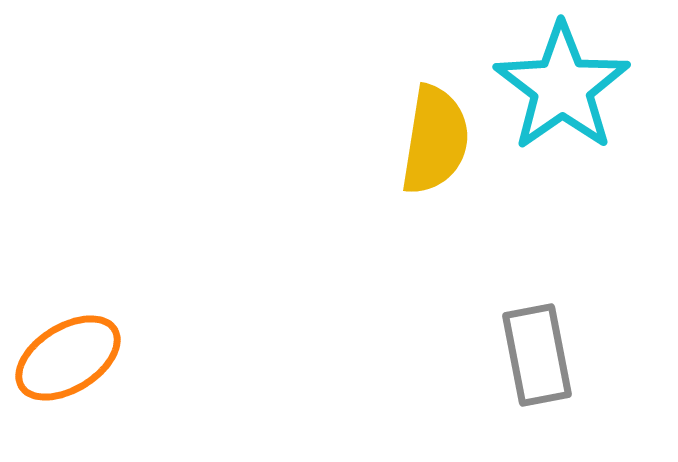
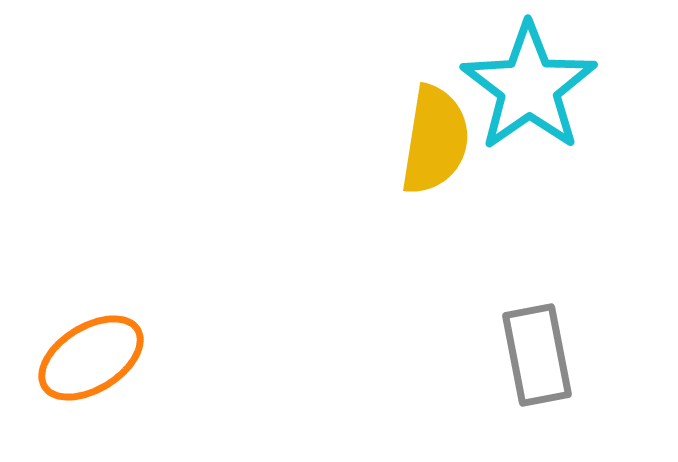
cyan star: moved 33 px left
orange ellipse: moved 23 px right
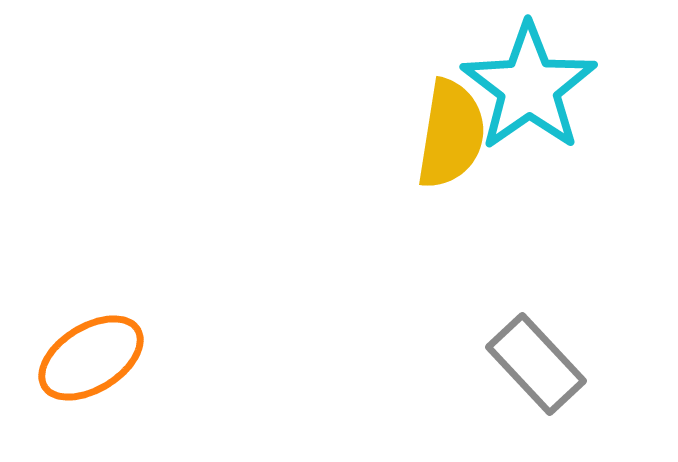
yellow semicircle: moved 16 px right, 6 px up
gray rectangle: moved 1 px left, 9 px down; rotated 32 degrees counterclockwise
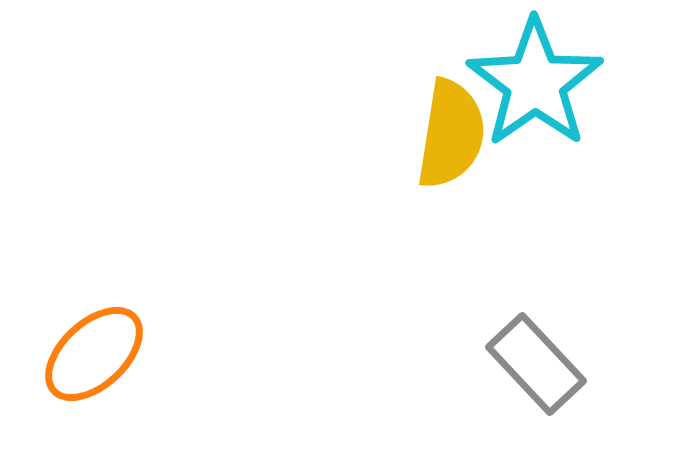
cyan star: moved 6 px right, 4 px up
orange ellipse: moved 3 px right, 4 px up; rotated 11 degrees counterclockwise
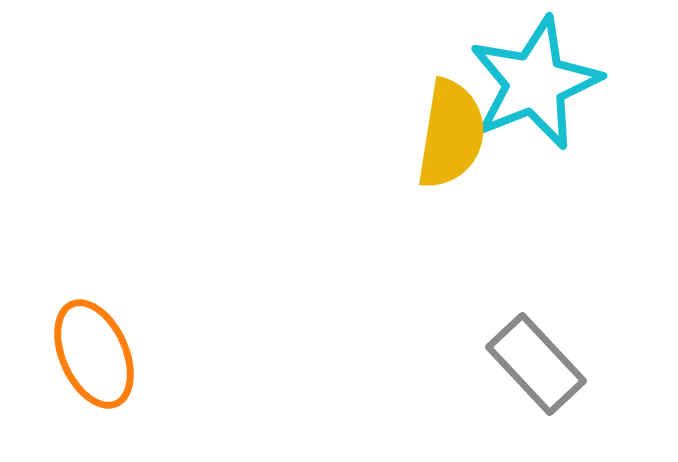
cyan star: rotated 13 degrees clockwise
orange ellipse: rotated 71 degrees counterclockwise
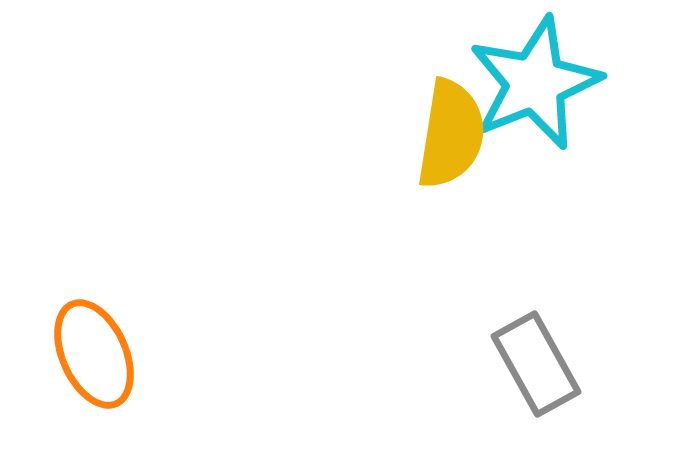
gray rectangle: rotated 14 degrees clockwise
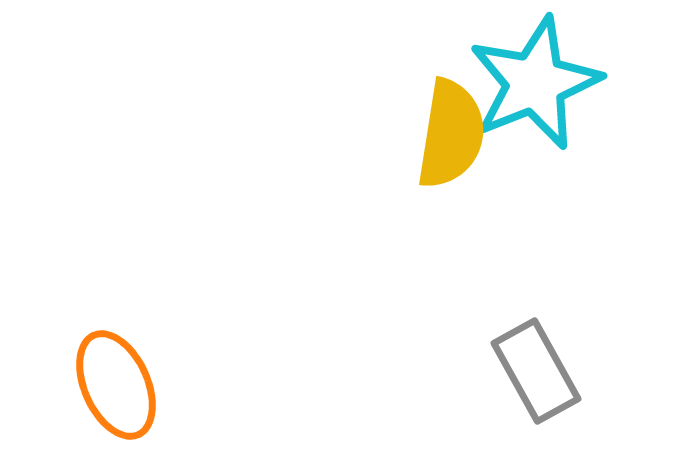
orange ellipse: moved 22 px right, 31 px down
gray rectangle: moved 7 px down
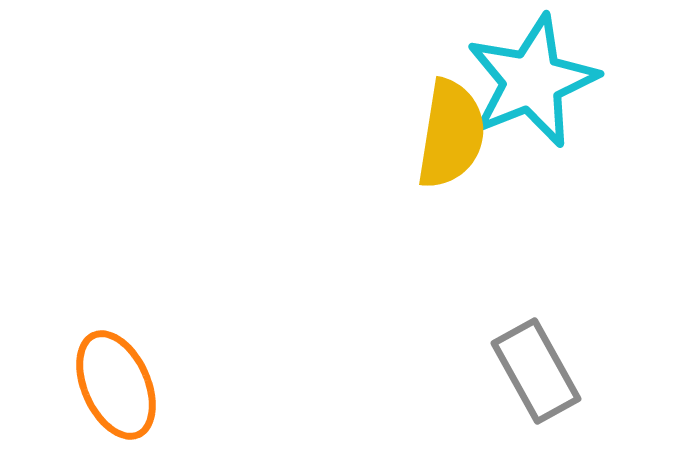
cyan star: moved 3 px left, 2 px up
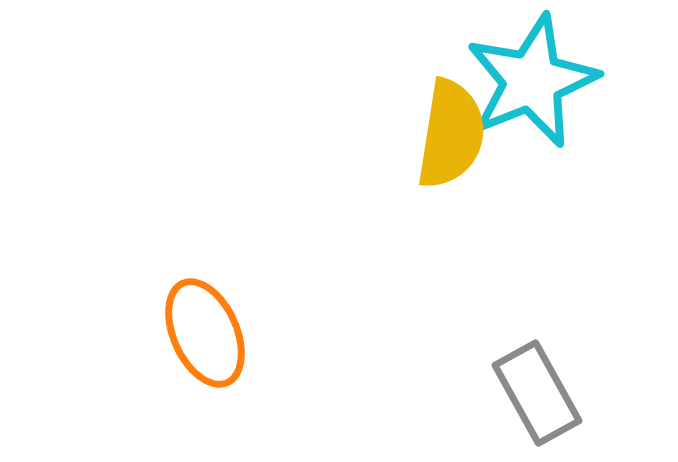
gray rectangle: moved 1 px right, 22 px down
orange ellipse: moved 89 px right, 52 px up
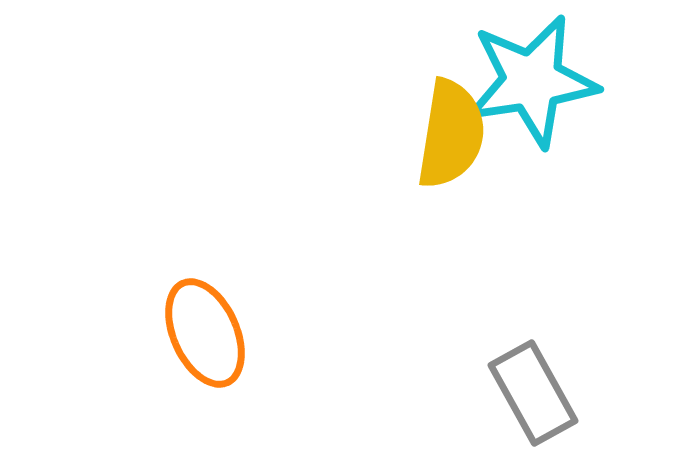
cyan star: rotated 13 degrees clockwise
gray rectangle: moved 4 px left
